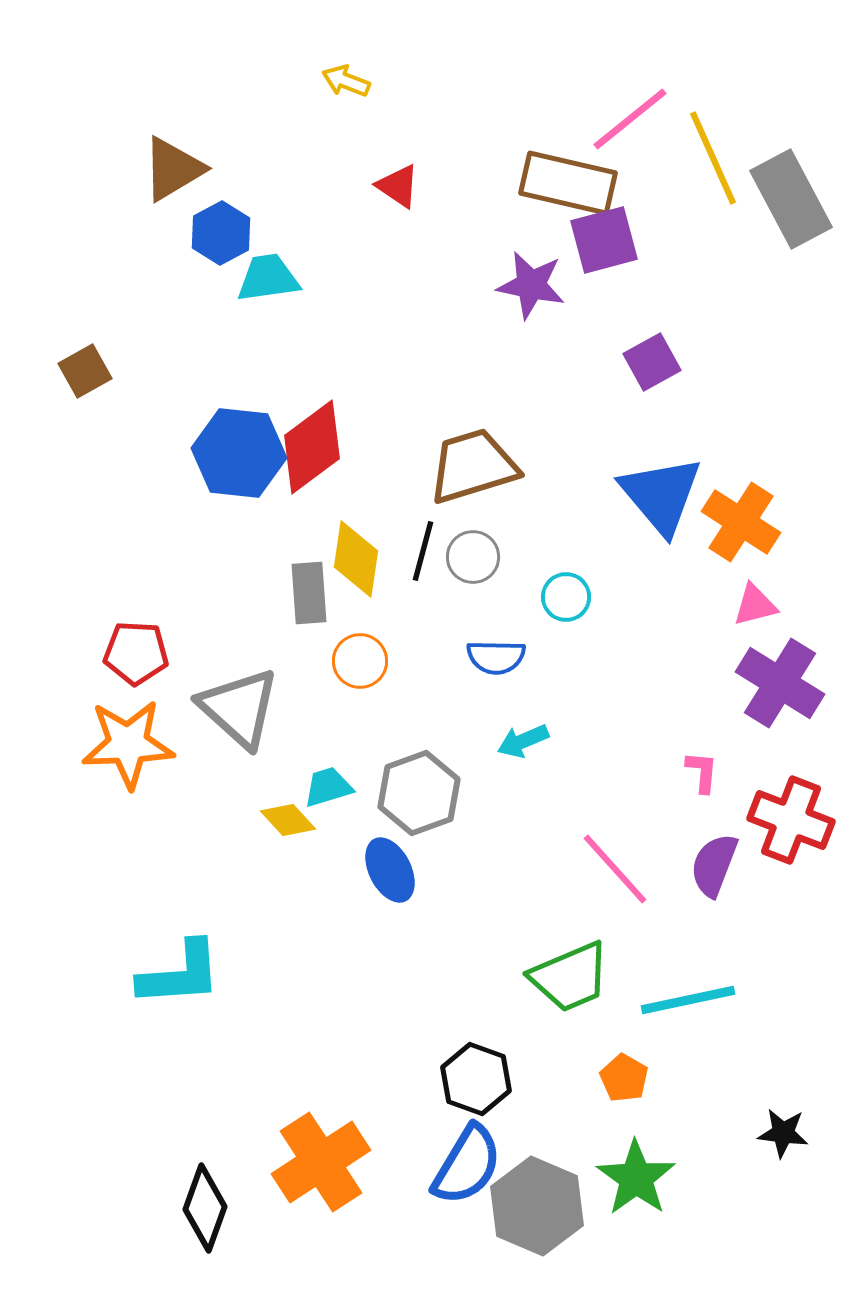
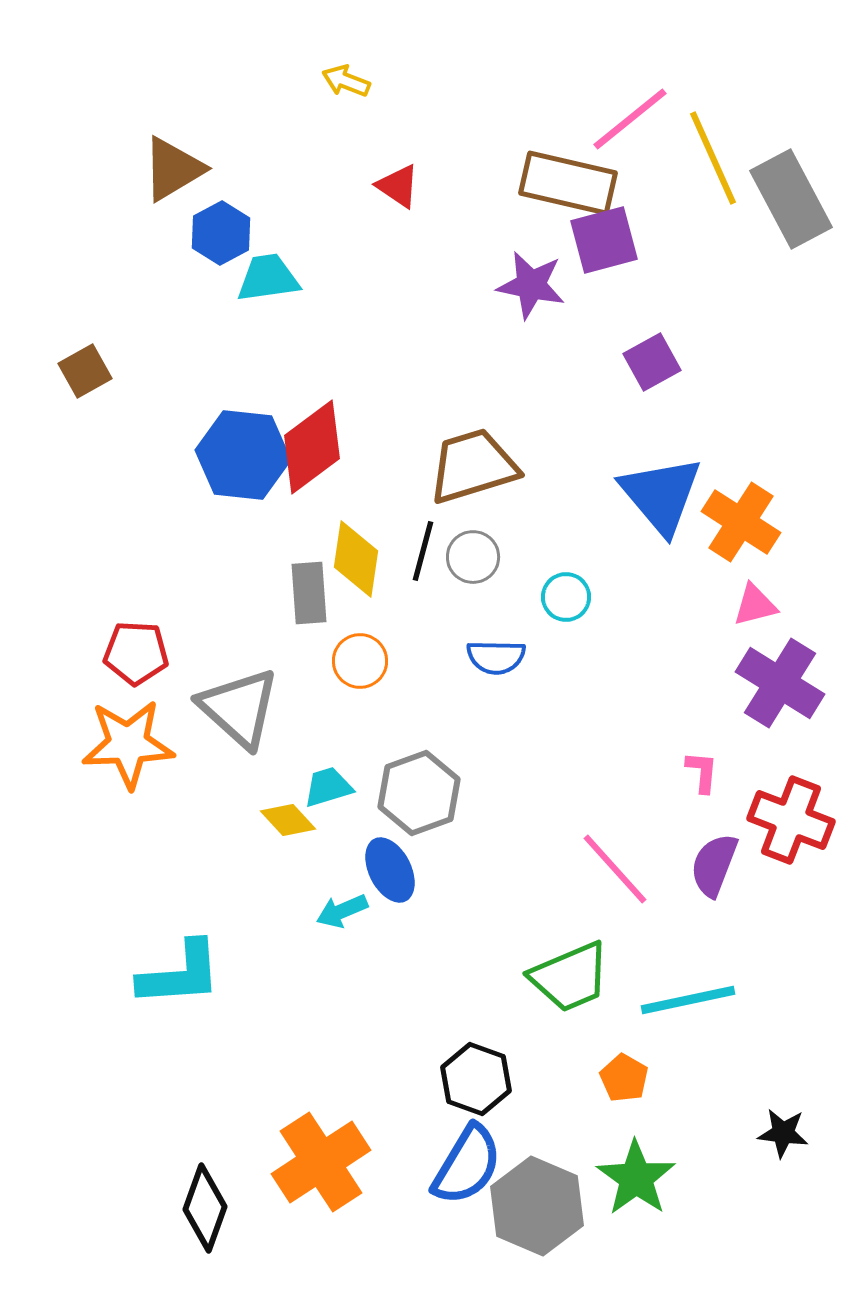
blue hexagon at (239, 453): moved 4 px right, 2 px down
cyan arrow at (523, 741): moved 181 px left, 170 px down
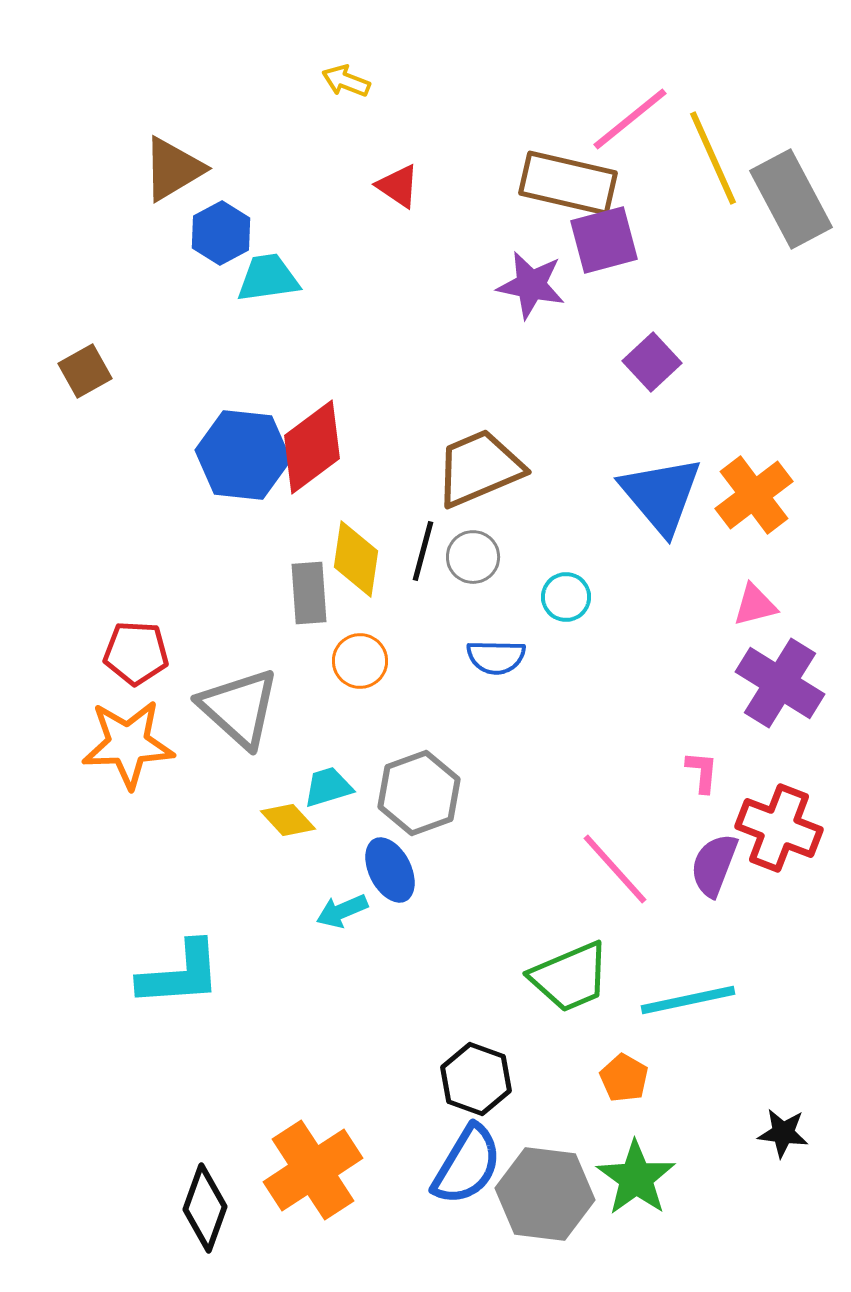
purple square at (652, 362): rotated 14 degrees counterclockwise
brown trapezoid at (473, 466): moved 6 px right, 2 px down; rotated 6 degrees counterclockwise
orange cross at (741, 522): moved 13 px right, 27 px up; rotated 20 degrees clockwise
red cross at (791, 820): moved 12 px left, 8 px down
orange cross at (321, 1162): moved 8 px left, 8 px down
gray hexagon at (537, 1206): moved 8 px right, 12 px up; rotated 16 degrees counterclockwise
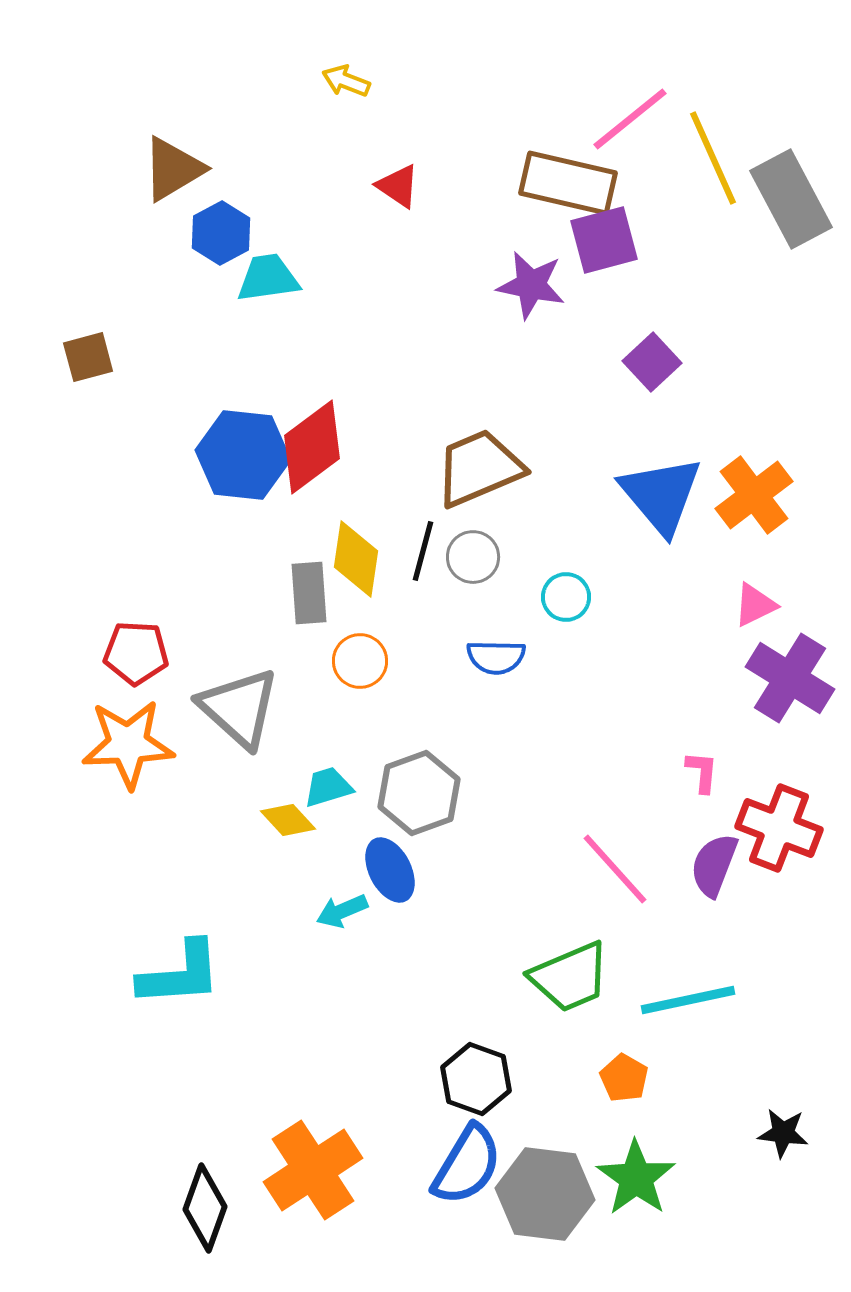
brown square at (85, 371): moved 3 px right, 14 px up; rotated 14 degrees clockwise
pink triangle at (755, 605): rotated 12 degrees counterclockwise
purple cross at (780, 683): moved 10 px right, 5 px up
